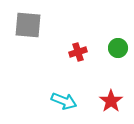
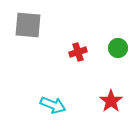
cyan arrow: moved 11 px left, 4 px down
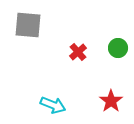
red cross: rotated 24 degrees counterclockwise
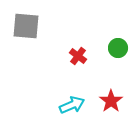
gray square: moved 2 px left, 1 px down
red cross: moved 4 px down; rotated 12 degrees counterclockwise
cyan arrow: moved 19 px right; rotated 45 degrees counterclockwise
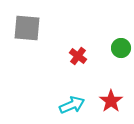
gray square: moved 1 px right, 2 px down
green circle: moved 3 px right
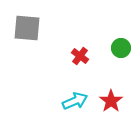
red cross: moved 2 px right
cyan arrow: moved 3 px right, 4 px up
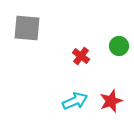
green circle: moved 2 px left, 2 px up
red cross: moved 1 px right
red star: rotated 15 degrees clockwise
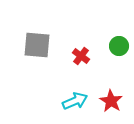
gray square: moved 10 px right, 17 px down
red star: rotated 20 degrees counterclockwise
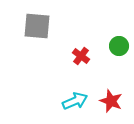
gray square: moved 19 px up
red star: rotated 10 degrees counterclockwise
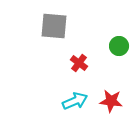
gray square: moved 17 px right
red cross: moved 2 px left, 7 px down
red star: rotated 15 degrees counterclockwise
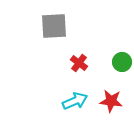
gray square: rotated 8 degrees counterclockwise
green circle: moved 3 px right, 16 px down
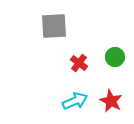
green circle: moved 7 px left, 5 px up
red star: rotated 20 degrees clockwise
